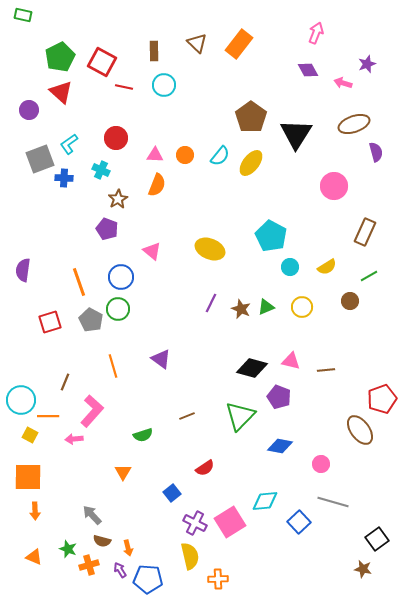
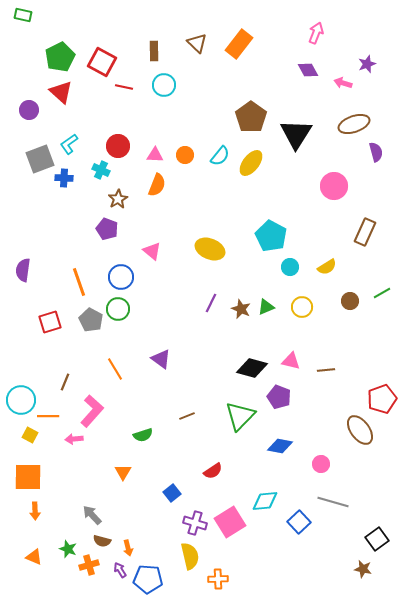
red circle at (116, 138): moved 2 px right, 8 px down
green line at (369, 276): moved 13 px right, 17 px down
orange line at (113, 366): moved 2 px right, 3 px down; rotated 15 degrees counterclockwise
red semicircle at (205, 468): moved 8 px right, 3 px down
purple cross at (195, 523): rotated 10 degrees counterclockwise
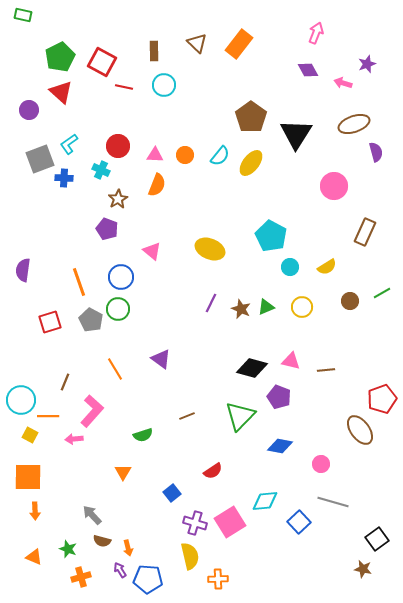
orange cross at (89, 565): moved 8 px left, 12 px down
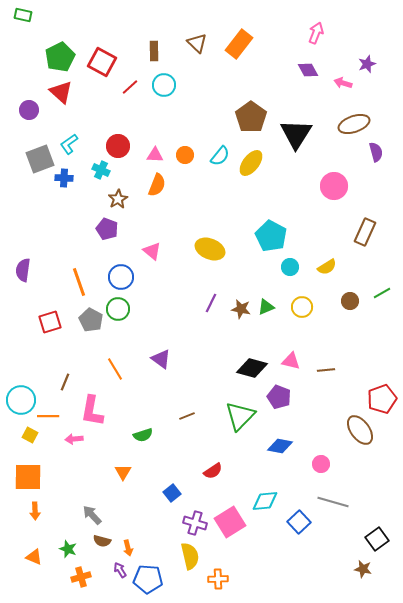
red line at (124, 87): moved 6 px right; rotated 54 degrees counterclockwise
brown star at (241, 309): rotated 12 degrees counterclockwise
pink L-shape at (92, 411): rotated 148 degrees clockwise
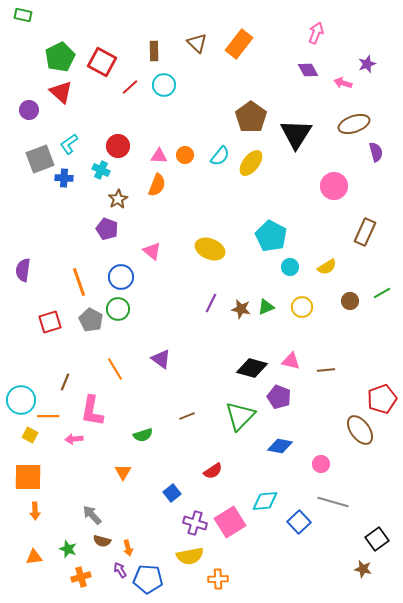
pink triangle at (155, 155): moved 4 px right, 1 px down
yellow semicircle at (190, 556): rotated 92 degrees clockwise
orange triangle at (34, 557): rotated 30 degrees counterclockwise
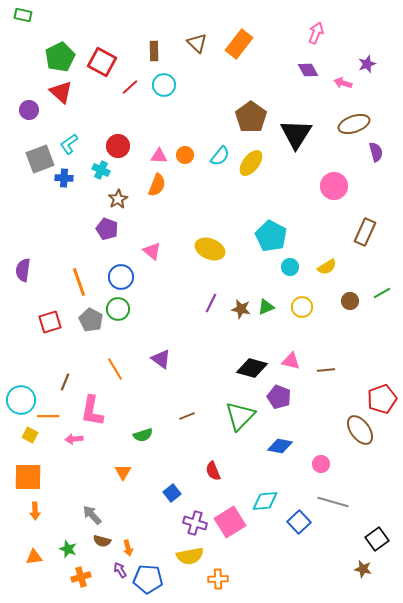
red semicircle at (213, 471): rotated 102 degrees clockwise
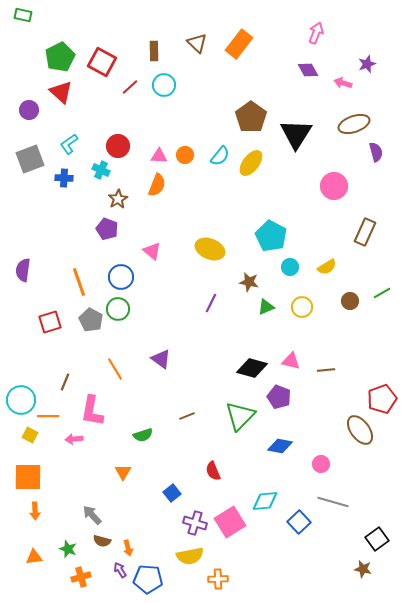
gray square at (40, 159): moved 10 px left
brown star at (241, 309): moved 8 px right, 27 px up
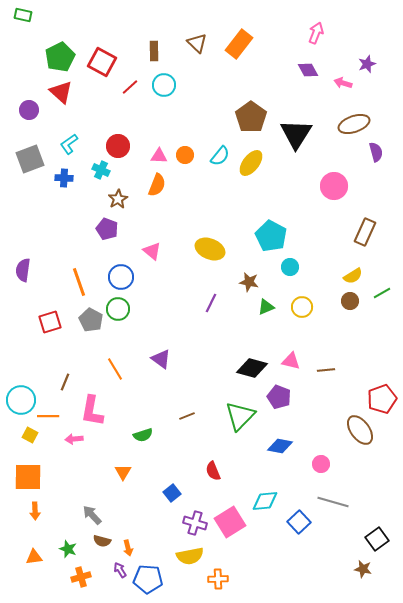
yellow semicircle at (327, 267): moved 26 px right, 9 px down
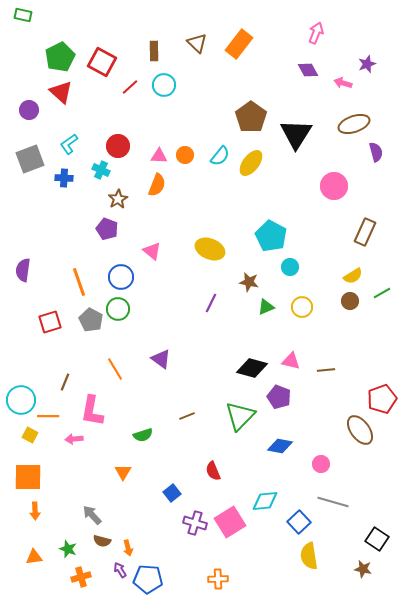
black square at (377, 539): rotated 20 degrees counterclockwise
yellow semicircle at (190, 556): moved 119 px right; rotated 92 degrees clockwise
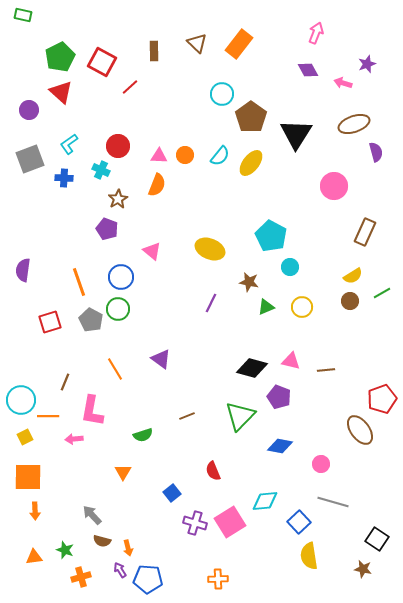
cyan circle at (164, 85): moved 58 px right, 9 px down
yellow square at (30, 435): moved 5 px left, 2 px down; rotated 35 degrees clockwise
green star at (68, 549): moved 3 px left, 1 px down
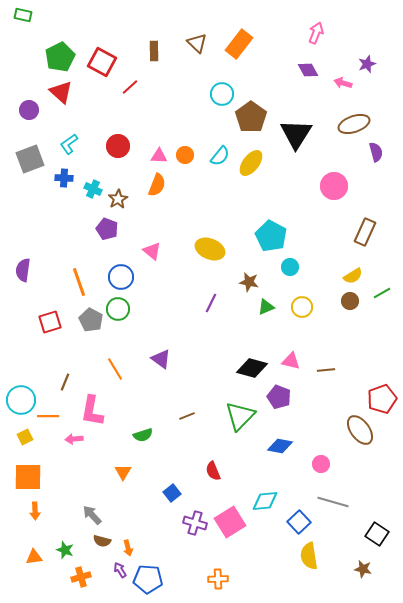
cyan cross at (101, 170): moved 8 px left, 19 px down
black square at (377, 539): moved 5 px up
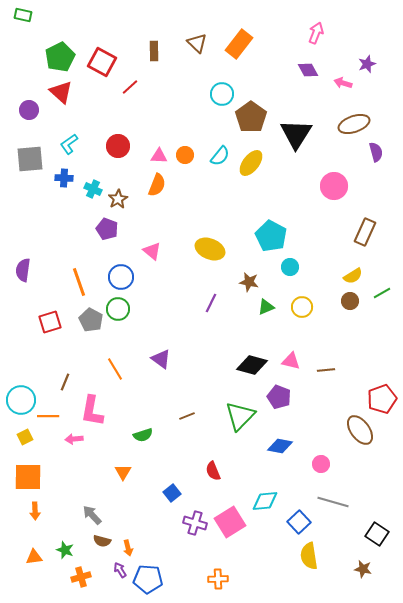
gray square at (30, 159): rotated 16 degrees clockwise
black diamond at (252, 368): moved 3 px up
